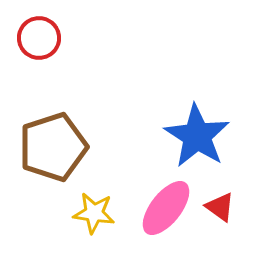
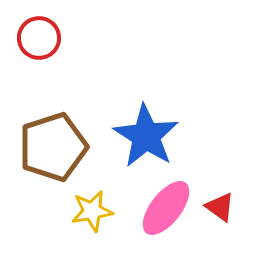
blue star: moved 51 px left
yellow star: moved 2 px left, 2 px up; rotated 18 degrees counterclockwise
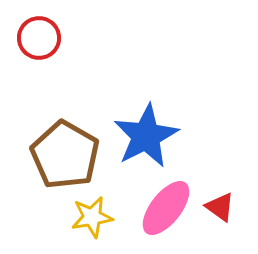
blue star: rotated 12 degrees clockwise
brown pentagon: moved 12 px right, 8 px down; rotated 24 degrees counterclockwise
yellow star: moved 6 px down
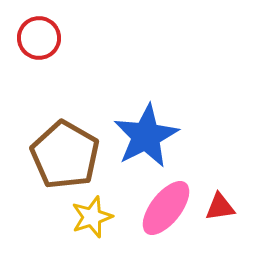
red triangle: rotated 44 degrees counterclockwise
yellow star: rotated 9 degrees counterclockwise
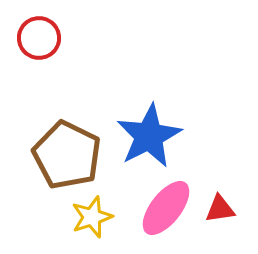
blue star: moved 3 px right
brown pentagon: moved 2 px right; rotated 4 degrees counterclockwise
red triangle: moved 2 px down
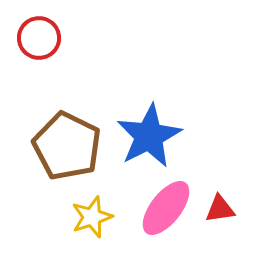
brown pentagon: moved 9 px up
